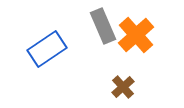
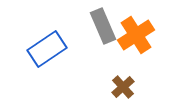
orange cross: rotated 9 degrees clockwise
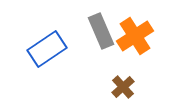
gray rectangle: moved 2 px left, 5 px down
orange cross: moved 1 px left, 1 px down
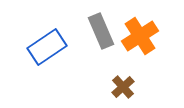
orange cross: moved 5 px right
blue rectangle: moved 2 px up
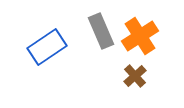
brown cross: moved 12 px right, 11 px up
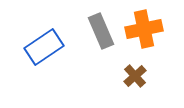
orange cross: moved 4 px right, 7 px up; rotated 21 degrees clockwise
blue rectangle: moved 3 px left
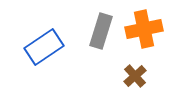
gray rectangle: rotated 40 degrees clockwise
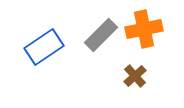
gray rectangle: moved 4 px down; rotated 28 degrees clockwise
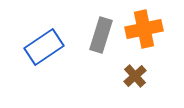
gray rectangle: rotated 28 degrees counterclockwise
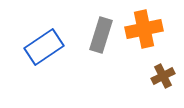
brown cross: moved 28 px right; rotated 15 degrees clockwise
